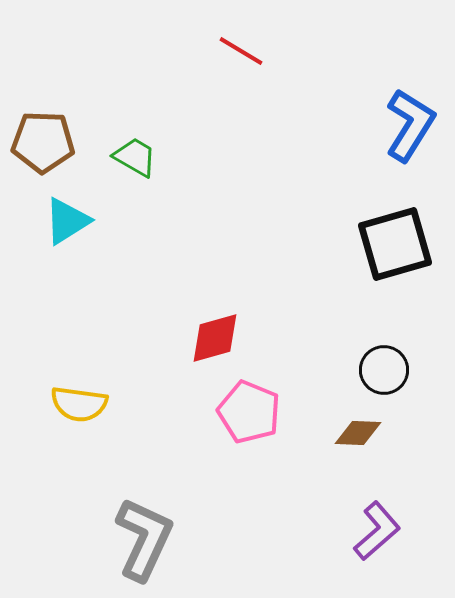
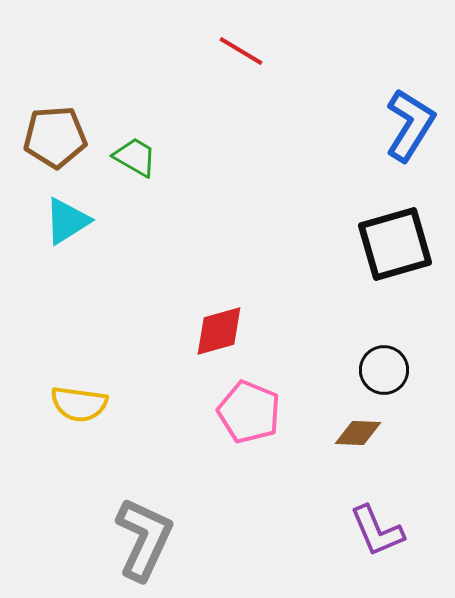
brown pentagon: moved 12 px right, 5 px up; rotated 6 degrees counterclockwise
red diamond: moved 4 px right, 7 px up
purple L-shape: rotated 108 degrees clockwise
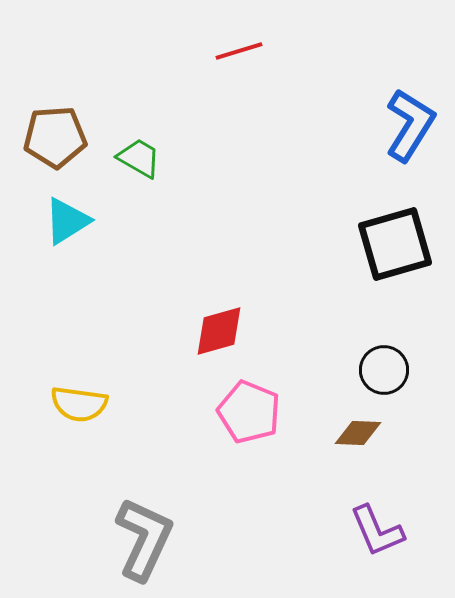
red line: moved 2 px left; rotated 48 degrees counterclockwise
green trapezoid: moved 4 px right, 1 px down
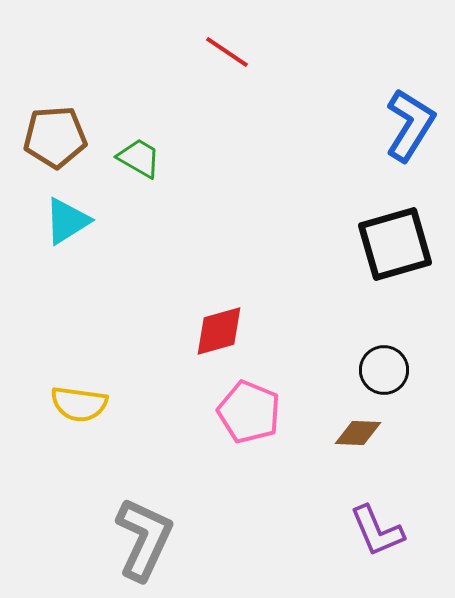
red line: moved 12 px left, 1 px down; rotated 51 degrees clockwise
